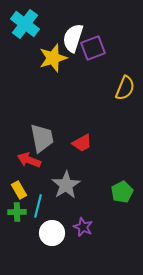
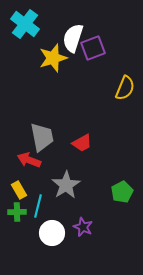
gray trapezoid: moved 1 px up
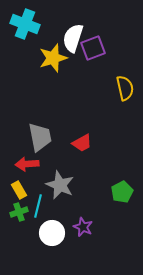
cyan cross: rotated 16 degrees counterclockwise
yellow semicircle: rotated 35 degrees counterclockwise
gray trapezoid: moved 2 px left
red arrow: moved 2 px left, 4 px down; rotated 25 degrees counterclockwise
gray star: moved 6 px left; rotated 16 degrees counterclockwise
green cross: moved 2 px right; rotated 18 degrees counterclockwise
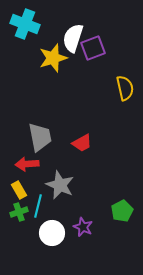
green pentagon: moved 19 px down
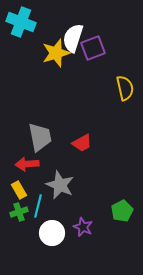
cyan cross: moved 4 px left, 2 px up
yellow star: moved 3 px right, 5 px up
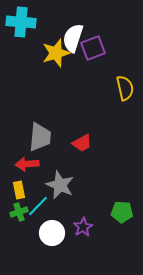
cyan cross: rotated 16 degrees counterclockwise
gray trapezoid: rotated 16 degrees clockwise
yellow rectangle: rotated 18 degrees clockwise
cyan line: rotated 30 degrees clockwise
green pentagon: moved 1 px down; rotated 30 degrees clockwise
purple star: rotated 18 degrees clockwise
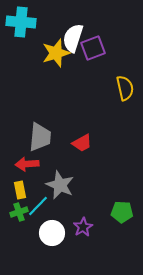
yellow rectangle: moved 1 px right
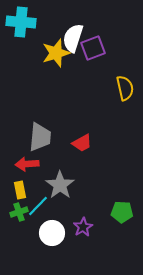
gray star: rotated 12 degrees clockwise
